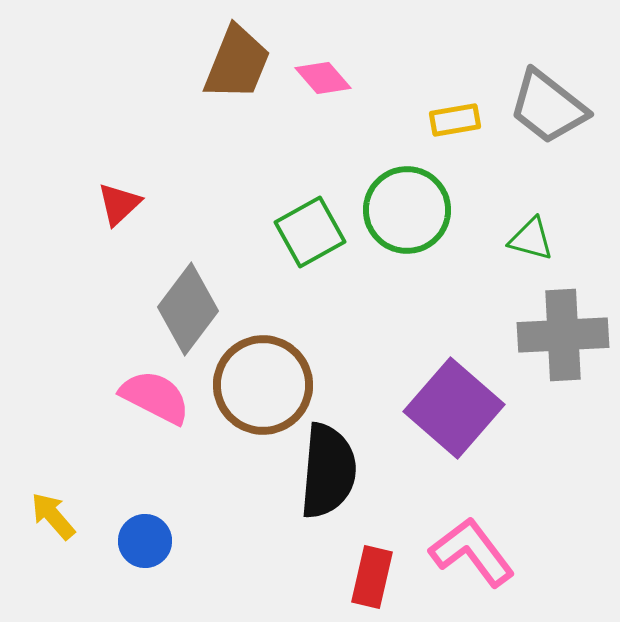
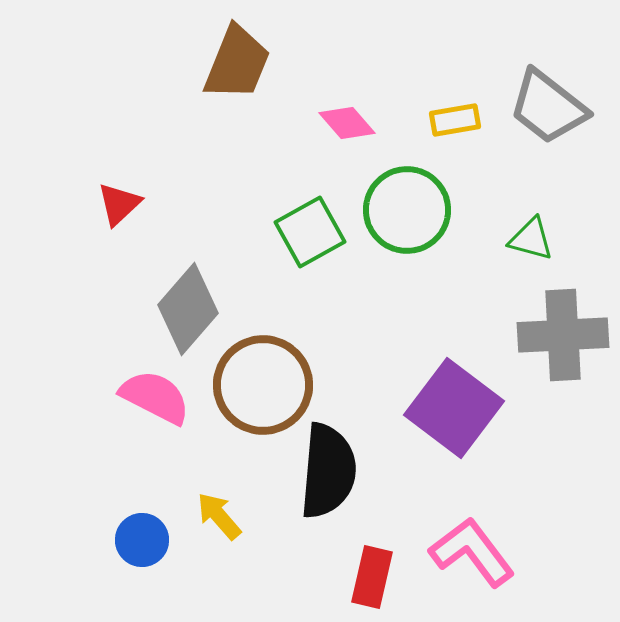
pink diamond: moved 24 px right, 45 px down
gray diamond: rotated 4 degrees clockwise
purple square: rotated 4 degrees counterclockwise
yellow arrow: moved 166 px right
blue circle: moved 3 px left, 1 px up
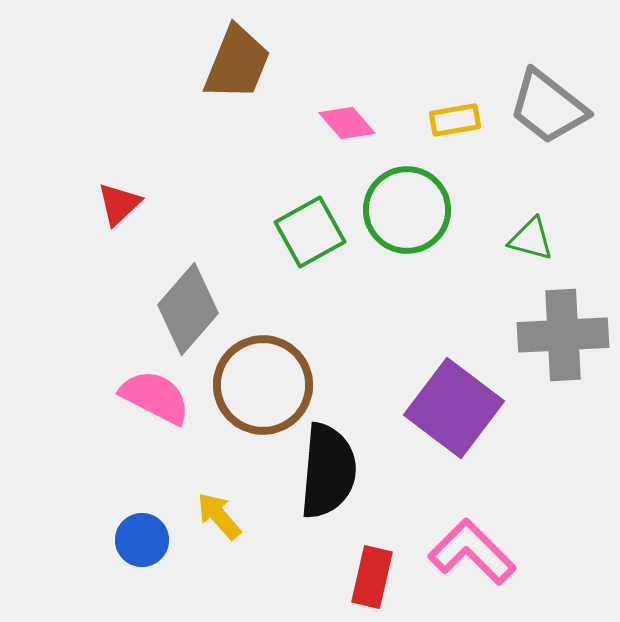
pink L-shape: rotated 8 degrees counterclockwise
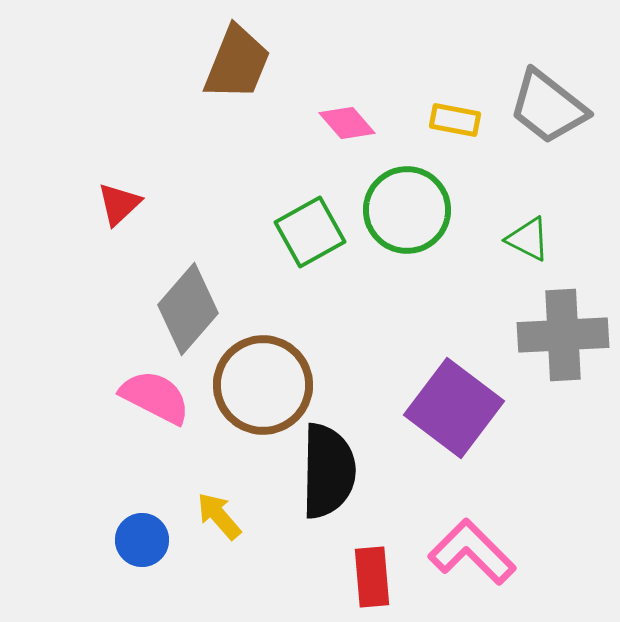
yellow rectangle: rotated 21 degrees clockwise
green triangle: moved 3 px left; rotated 12 degrees clockwise
black semicircle: rotated 4 degrees counterclockwise
red rectangle: rotated 18 degrees counterclockwise
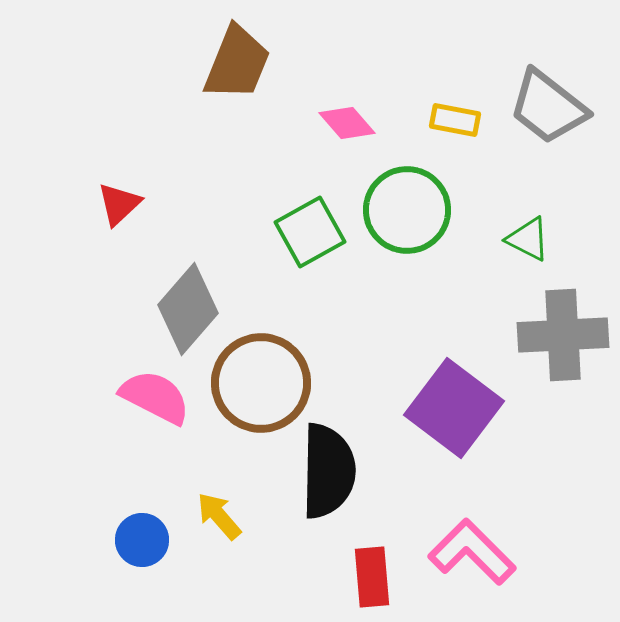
brown circle: moved 2 px left, 2 px up
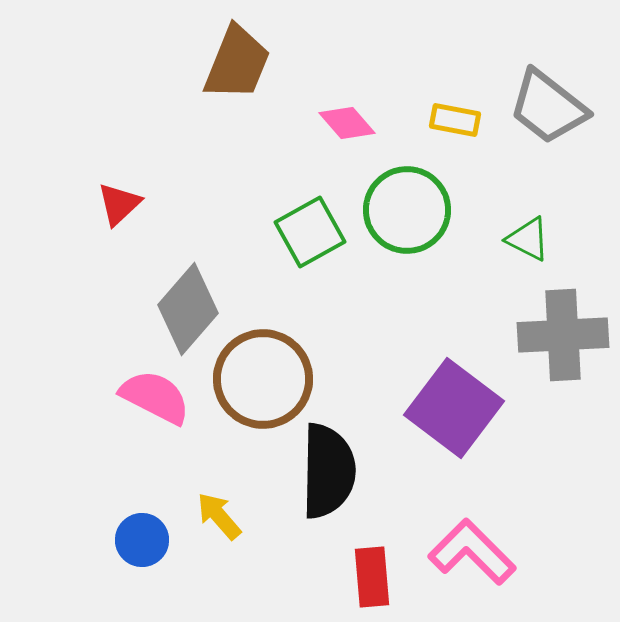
brown circle: moved 2 px right, 4 px up
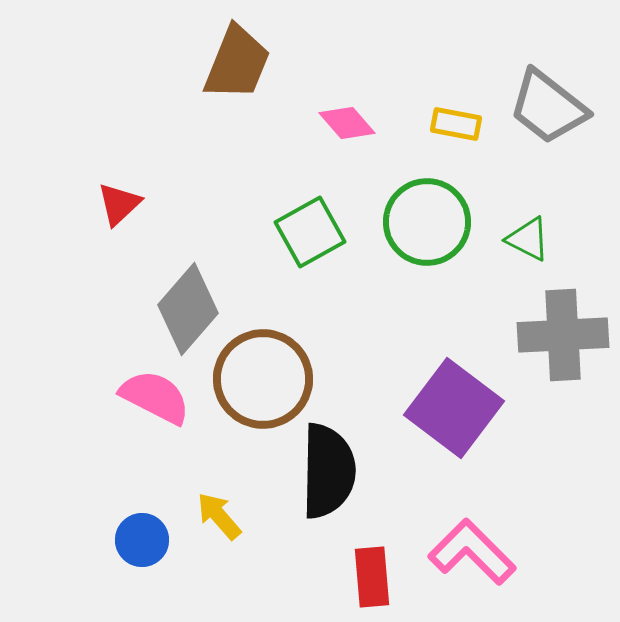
yellow rectangle: moved 1 px right, 4 px down
green circle: moved 20 px right, 12 px down
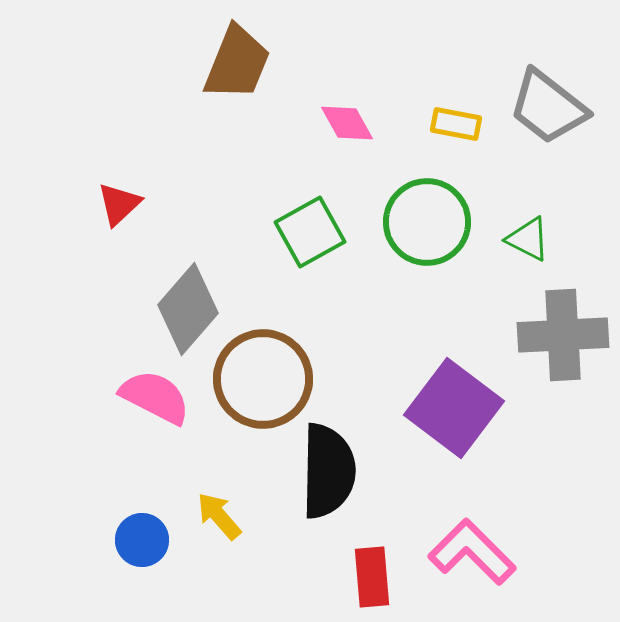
pink diamond: rotated 12 degrees clockwise
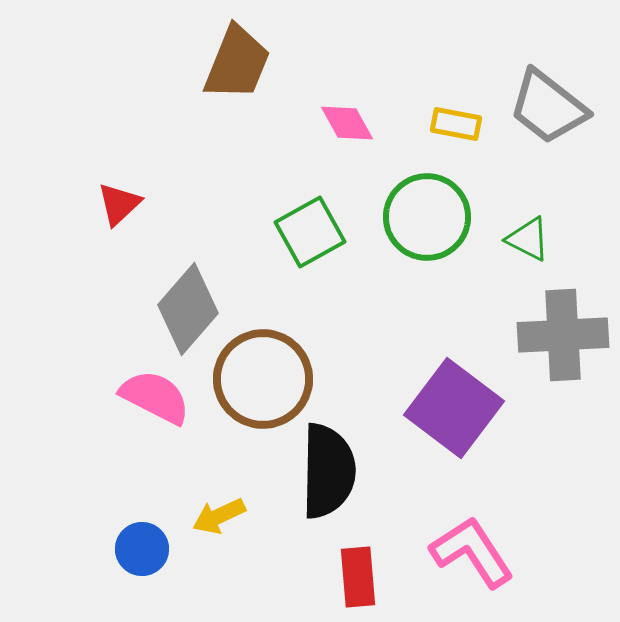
green circle: moved 5 px up
yellow arrow: rotated 74 degrees counterclockwise
blue circle: moved 9 px down
pink L-shape: rotated 12 degrees clockwise
red rectangle: moved 14 px left
